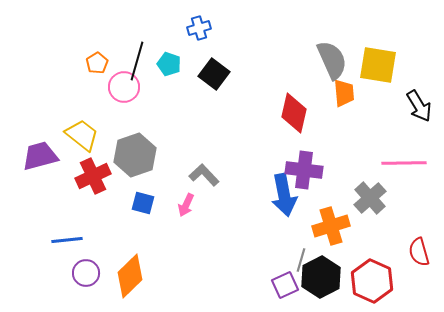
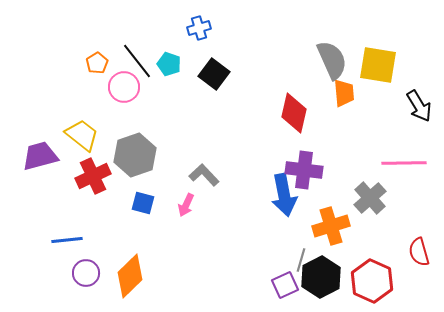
black line: rotated 54 degrees counterclockwise
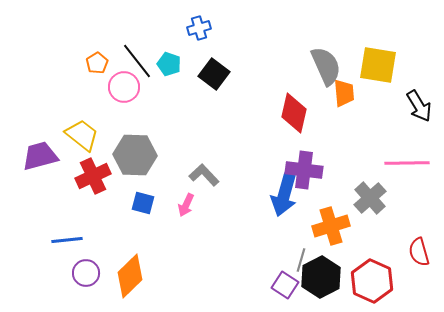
gray semicircle: moved 6 px left, 6 px down
gray hexagon: rotated 21 degrees clockwise
pink line: moved 3 px right
blue arrow: rotated 27 degrees clockwise
purple square: rotated 32 degrees counterclockwise
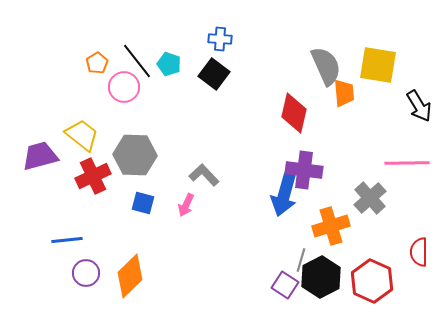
blue cross: moved 21 px right, 11 px down; rotated 20 degrees clockwise
red semicircle: rotated 16 degrees clockwise
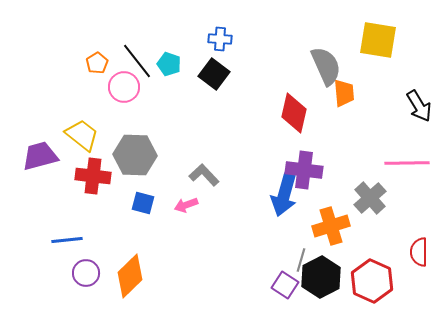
yellow square: moved 25 px up
red cross: rotated 32 degrees clockwise
pink arrow: rotated 45 degrees clockwise
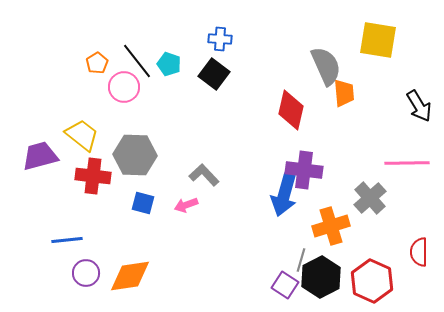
red diamond: moved 3 px left, 3 px up
orange diamond: rotated 36 degrees clockwise
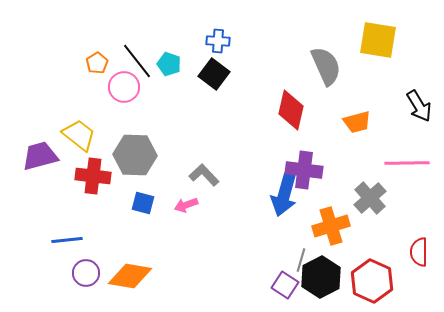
blue cross: moved 2 px left, 2 px down
orange trapezoid: moved 13 px right, 29 px down; rotated 80 degrees clockwise
yellow trapezoid: moved 3 px left
orange diamond: rotated 18 degrees clockwise
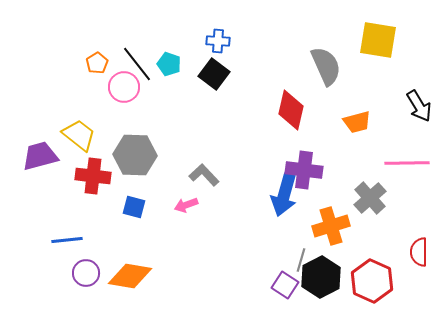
black line: moved 3 px down
blue square: moved 9 px left, 4 px down
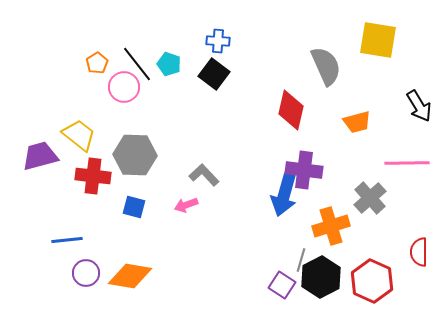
purple square: moved 3 px left
